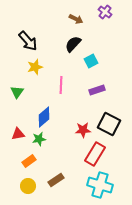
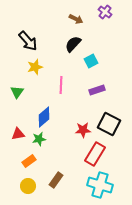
brown rectangle: rotated 21 degrees counterclockwise
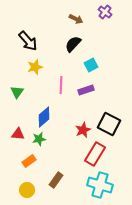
cyan square: moved 4 px down
purple rectangle: moved 11 px left
red star: rotated 21 degrees counterclockwise
red triangle: rotated 16 degrees clockwise
yellow circle: moved 1 px left, 4 px down
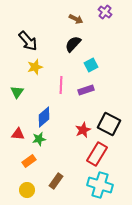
red rectangle: moved 2 px right
brown rectangle: moved 1 px down
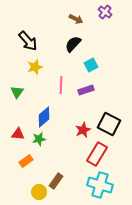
orange rectangle: moved 3 px left
yellow circle: moved 12 px right, 2 px down
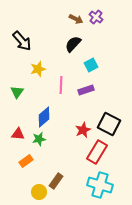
purple cross: moved 9 px left, 5 px down
black arrow: moved 6 px left
yellow star: moved 3 px right, 2 px down
red rectangle: moved 2 px up
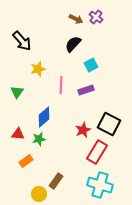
yellow circle: moved 2 px down
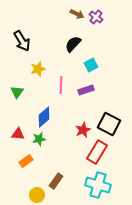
brown arrow: moved 1 px right, 5 px up
black arrow: rotated 10 degrees clockwise
cyan cross: moved 2 px left
yellow circle: moved 2 px left, 1 px down
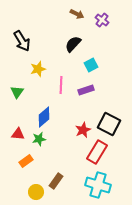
purple cross: moved 6 px right, 3 px down
yellow circle: moved 1 px left, 3 px up
